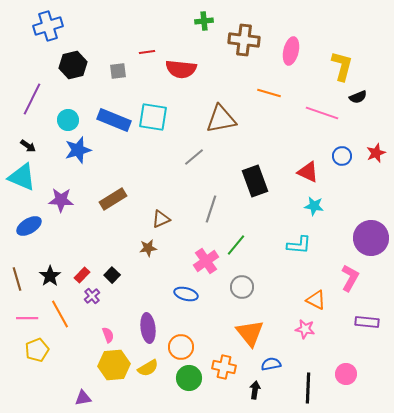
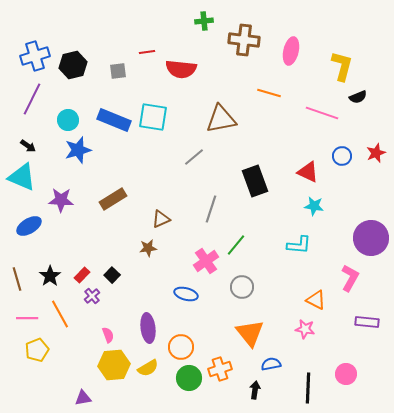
blue cross at (48, 26): moved 13 px left, 30 px down
orange cross at (224, 367): moved 4 px left, 2 px down; rotated 30 degrees counterclockwise
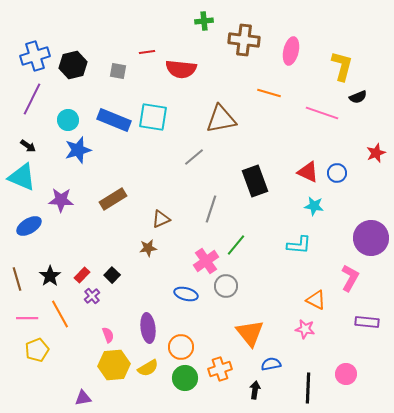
gray square at (118, 71): rotated 18 degrees clockwise
blue circle at (342, 156): moved 5 px left, 17 px down
gray circle at (242, 287): moved 16 px left, 1 px up
green circle at (189, 378): moved 4 px left
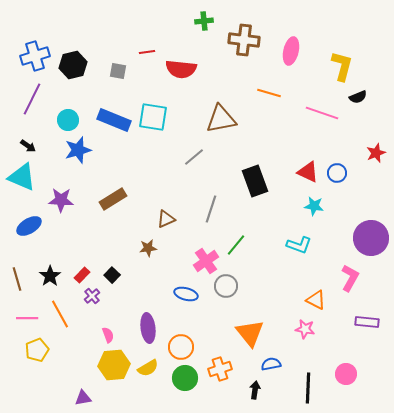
brown triangle at (161, 219): moved 5 px right
cyan L-shape at (299, 245): rotated 15 degrees clockwise
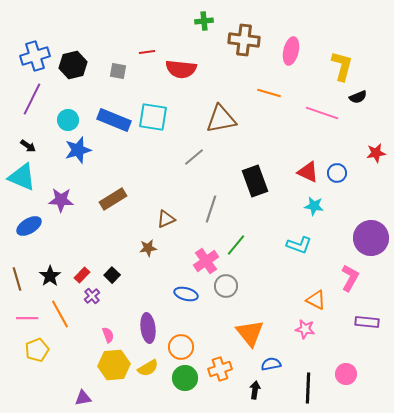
red star at (376, 153): rotated 12 degrees clockwise
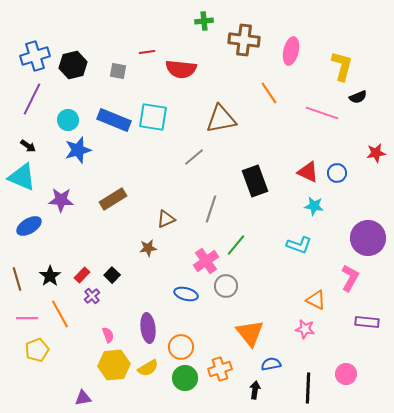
orange line at (269, 93): rotated 40 degrees clockwise
purple circle at (371, 238): moved 3 px left
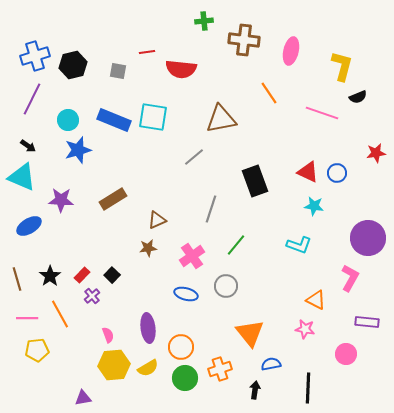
brown triangle at (166, 219): moved 9 px left, 1 px down
pink cross at (206, 261): moved 14 px left, 5 px up
yellow pentagon at (37, 350): rotated 15 degrees clockwise
pink circle at (346, 374): moved 20 px up
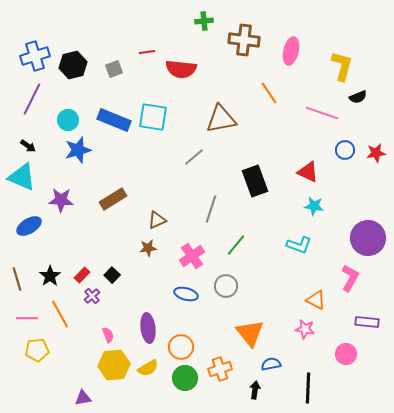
gray square at (118, 71): moved 4 px left, 2 px up; rotated 30 degrees counterclockwise
blue circle at (337, 173): moved 8 px right, 23 px up
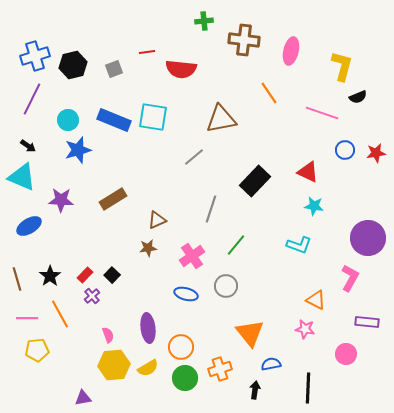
black rectangle at (255, 181): rotated 64 degrees clockwise
red rectangle at (82, 275): moved 3 px right
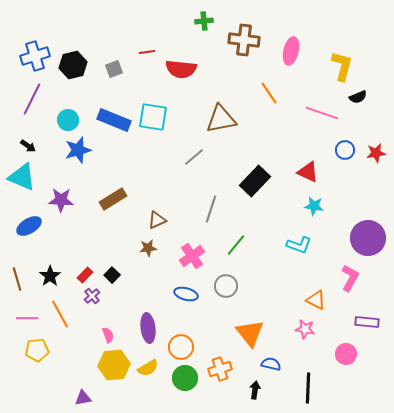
blue semicircle at (271, 364): rotated 24 degrees clockwise
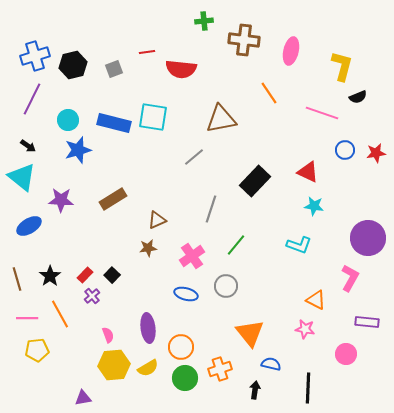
blue rectangle at (114, 120): moved 3 px down; rotated 8 degrees counterclockwise
cyan triangle at (22, 177): rotated 16 degrees clockwise
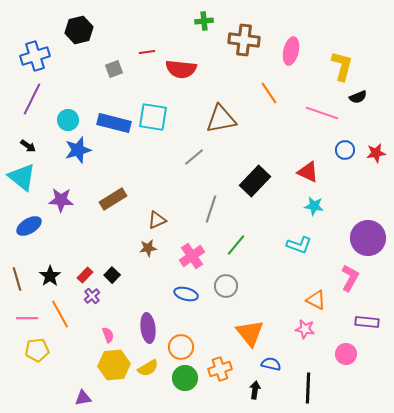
black hexagon at (73, 65): moved 6 px right, 35 px up
